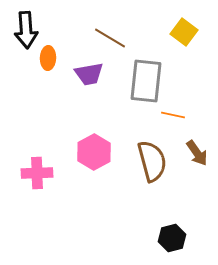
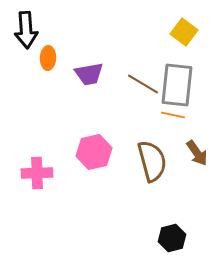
brown line: moved 33 px right, 46 px down
gray rectangle: moved 31 px right, 4 px down
pink hexagon: rotated 16 degrees clockwise
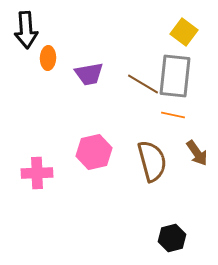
gray rectangle: moved 2 px left, 9 px up
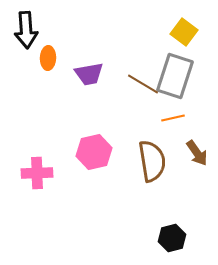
gray rectangle: rotated 12 degrees clockwise
orange line: moved 3 px down; rotated 25 degrees counterclockwise
brown semicircle: rotated 6 degrees clockwise
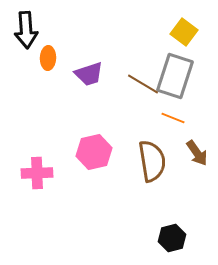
purple trapezoid: rotated 8 degrees counterclockwise
orange line: rotated 35 degrees clockwise
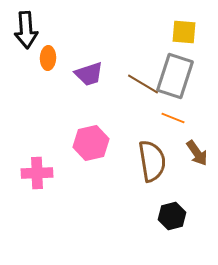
yellow square: rotated 32 degrees counterclockwise
pink hexagon: moved 3 px left, 9 px up
black hexagon: moved 22 px up
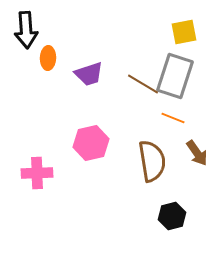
yellow square: rotated 16 degrees counterclockwise
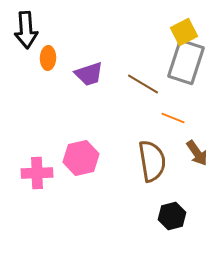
yellow square: rotated 16 degrees counterclockwise
gray rectangle: moved 11 px right, 14 px up
pink hexagon: moved 10 px left, 15 px down
